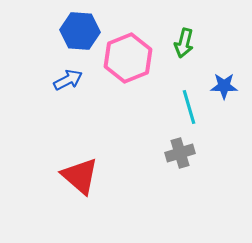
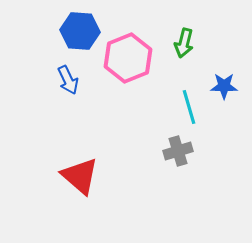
blue arrow: rotated 92 degrees clockwise
gray cross: moved 2 px left, 2 px up
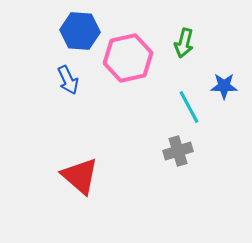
pink hexagon: rotated 9 degrees clockwise
cyan line: rotated 12 degrees counterclockwise
